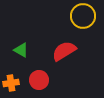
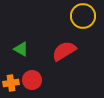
green triangle: moved 1 px up
red circle: moved 7 px left
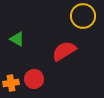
green triangle: moved 4 px left, 10 px up
red circle: moved 2 px right, 1 px up
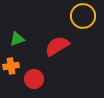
green triangle: rotated 49 degrees counterclockwise
red semicircle: moved 7 px left, 5 px up
orange cross: moved 17 px up
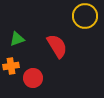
yellow circle: moved 2 px right
red semicircle: rotated 90 degrees clockwise
red circle: moved 1 px left, 1 px up
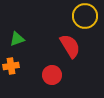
red semicircle: moved 13 px right
red circle: moved 19 px right, 3 px up
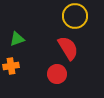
yellow circle: moved 10 px left
red semicircle: moved 2 px left, 2 px down
red circle: moved 5 px right, 1 px up
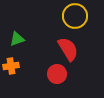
red semicircle: moved 1 px down
